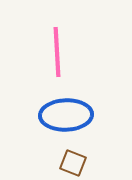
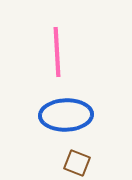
brown square: moved 4 px right
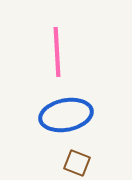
blue ellipse: rotated 9 degrees counterclockwise
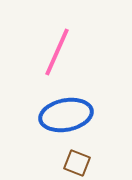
pink line: rotated 27 degrees clockwise
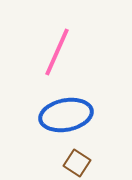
brown square: rotated 12 degrees clockwise
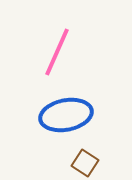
brown square: moved 8 px right
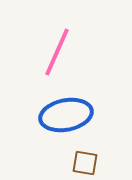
brown square: rotated 24 degrees counterclockwise
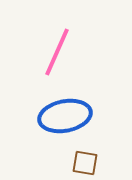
blue ellipse: moved 1 px left, 1 px down
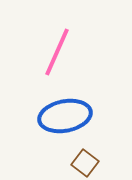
brown square: rotated 28 degrees clockwise
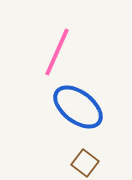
blue ellipse: moved 13 px right, 9 px up; rotated 48 degrees clockwise
